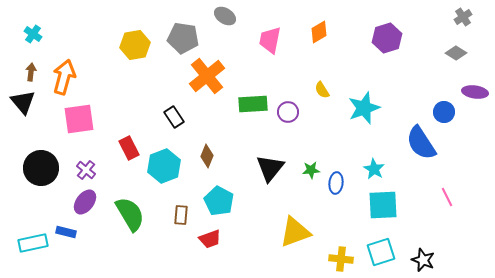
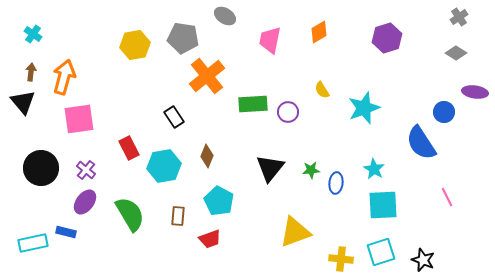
gray cross at (463, 17): moved 4 px left
cyan hexagon at (164, 166): rotated 12 degrees clockwise
brown rectangle at (181, 215): moved 3 px left, 1 px down
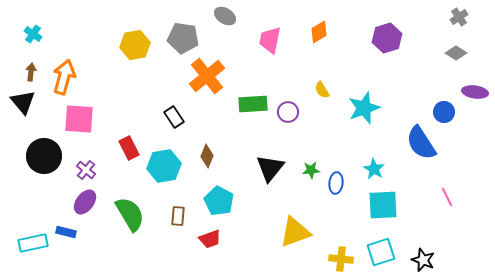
pink square at (79, 119): rotated 12 degrees clockwise
black circle at (41, 168): moved 3 px right, 12 px up
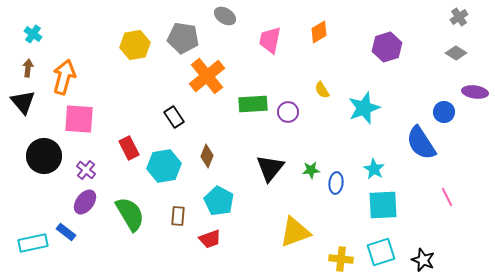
purple hexagon at (387, 38): moved 9 px down
brown arrow at (31, 72): moved 3 px left, 4 px up
blue rectangle at (66, 232): rotated 24 degrees clockwise
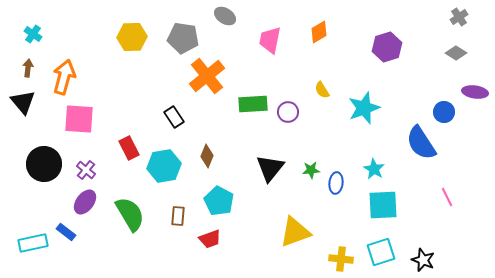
yellow hexagon at (135, 45): moved 3 px left, 8 px up; rotated 8 degrees clockwise
black circle at (44, 156): moved 8 px down
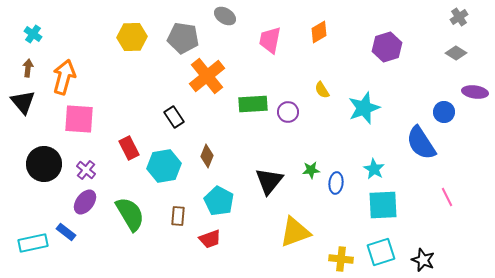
black triangle at (270, 168): moved 1 px left, 13 px down
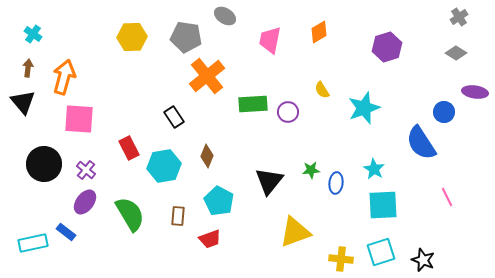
gray pentagon at (183, 38): moved 3 px right, 1 px up
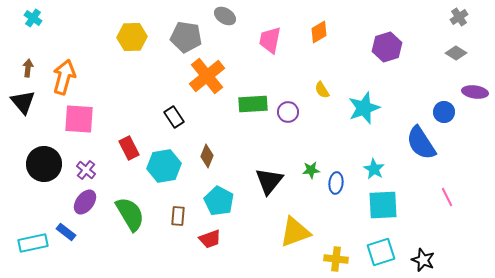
cyan cross at (33, 34): moved 16 px up
yellow cross at (341, 259): moved 5 px left
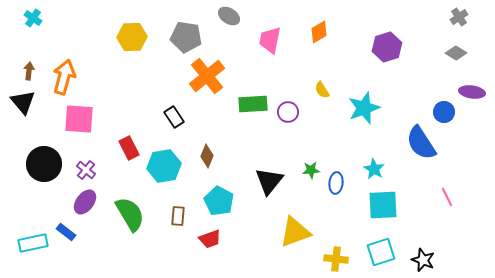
gray ellipse at (225, 16): moved 4 px right
brown arrow at (28, 68): moved 1 px right, 3 px down
purple ellipse at (475, 92): moved 3 px left
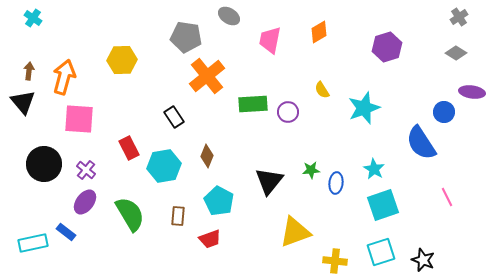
yellow hexagon at (132, 37): moved 10 px left, 23 px down
cyan square at (383, 205): rotated 16 degrees counterclockwise
yellow cross at (336, 259): moved 1 px left, 2 px down
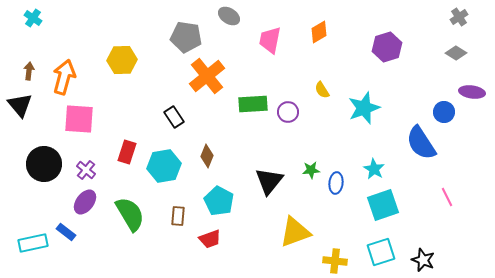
black triangle at (23, 102): moved 3 px left, 3 px down
red rectangle at (129, 148): moved 2 px left, 4 px down; rotated 45 degrees clockwise
